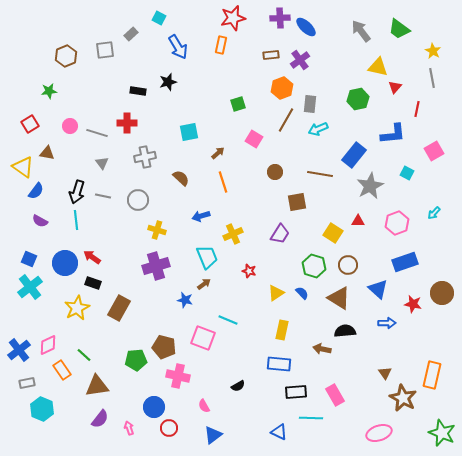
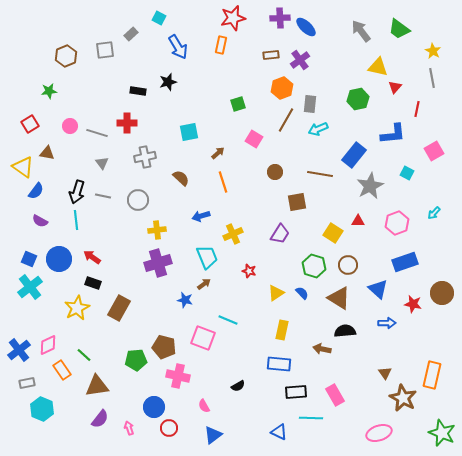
yellow cross at (157, 230): rotated 24 degrees counterclockwise
blue circle at (65, 263): moved 6 px left, 4 px up
purple cross at (156, 266): moved 2 px right, 3 px up
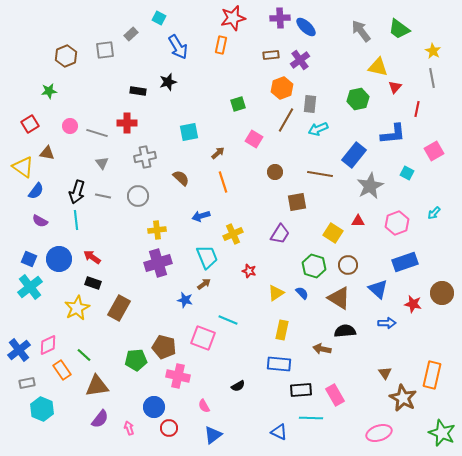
gray circle at (138, 200): moved 4 px up
black rectangle at (296, 392): moved 5 px right, 2 px up
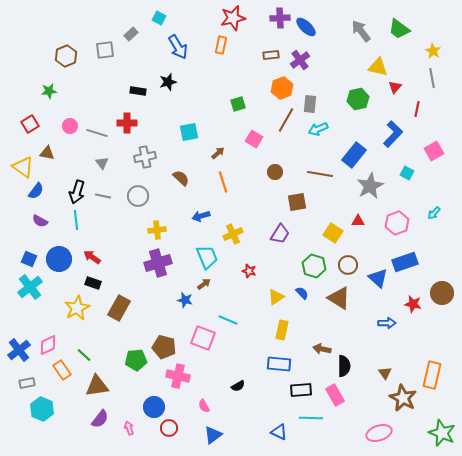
blue L-shape at (393, 134): rotated 40 degrees counterclockwise
blue triangle at (378, 289): moved 11 px up
yellow triangle at (276, 293): moved 4 px down
black semicircle at (345, 331): moved 1 px left, 35 px down; rotated 95 degrees clockwise
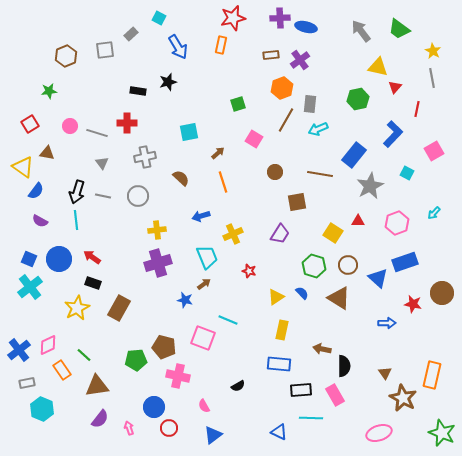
blue ellipse at (306, 27): rotated 30 degrees counterclockwise
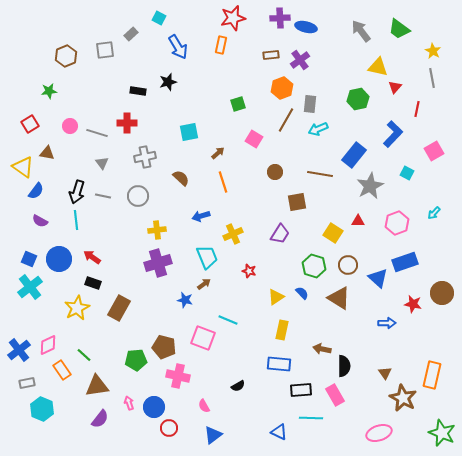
pink arrow at (129, 428): moved 25 px up
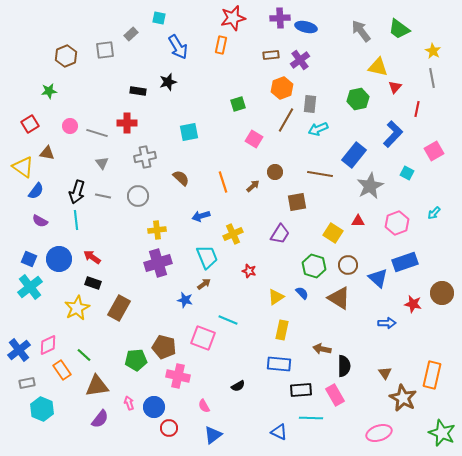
cyan square at (159, 18): rotated 16 degrees counterclockwise
brown arrow at (218, 153): moved 35 px right, 33 px down
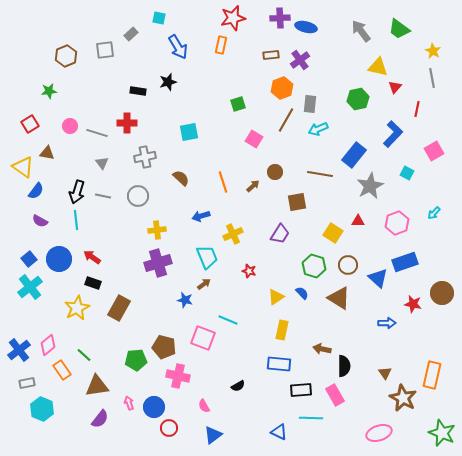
blue square at (29, 259): rotated 28 degrees clockwise
pink diamond at (48, 345): rotated 15 degrees counterclockwise
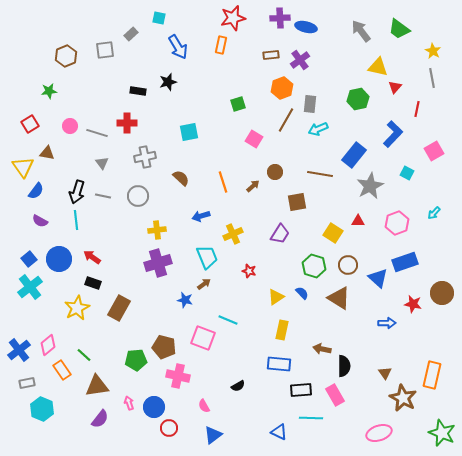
yellow triangle at (23, 167): rotated 20 degrees clockwise
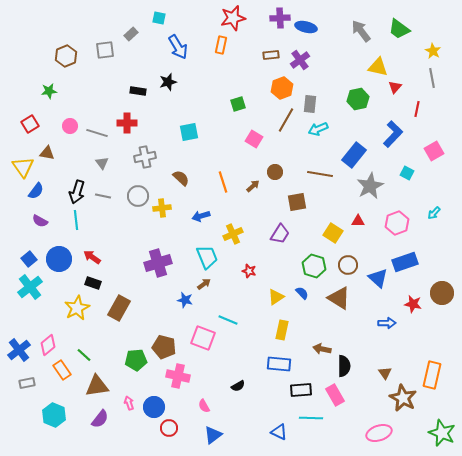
yellow cross at (157, 230): moved 5 px right, 22 px up
cyan hexagon at (42, 409): moved 12 px right, 6 px down
